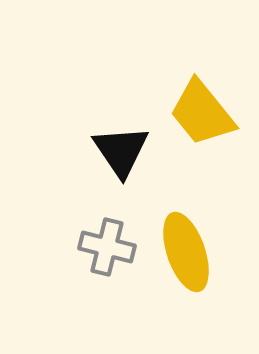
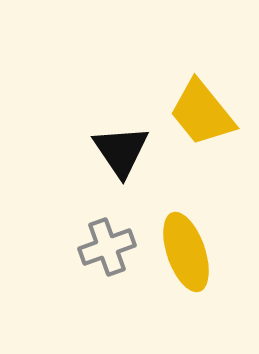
gray cross: rotated 34 degrees counterclockwise
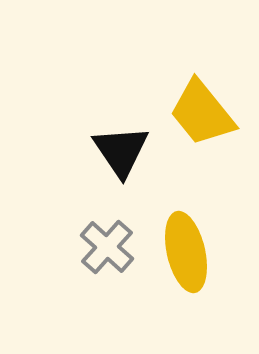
gray cross: rotated 28 degrees counterclockwise
yellow ellipse: rotated 6 degrees clockwise
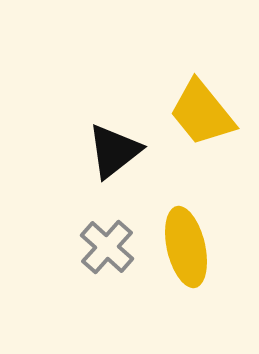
black triangle: moved 7 px left; rotated 26 degrees clockwise
yellow ellipse: moved 5 px up
